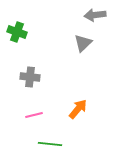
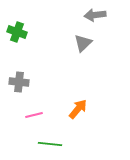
gray cross: moved 11 px left, 5 px down
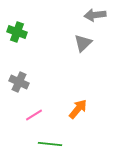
gray cross: rotated 18 degrees clockwise
pink line: rotated 18 degrees counterclockwise
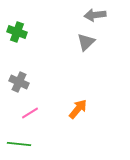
gray triangle: moved 3 px right, 1 px up
pink line: moved 4 px left, 2 px up
green line: moved 31 px left
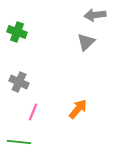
pink line: moved 3 px right, 1 px up; rotated 36 degrees counterclockwise
green line: moved 2 px up
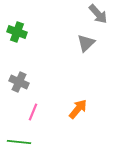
gray arrow: moved 3 px right, 1 px up; rotated 125 degrees counterclockwise
gray triangle: moved 1 px down
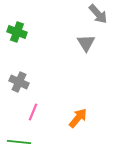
gray triangle: rotated 18 degrees counterclockwise
orange arrow: moved 9 px down
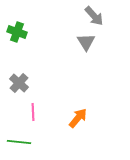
gray arrow: moved 4 px left, 2 px down
gray triangle: moved 1 px up
gray cross: moved 1 px down; rotated 18 degrees clockwise
pink line: rotated 24 degrees counterclockwise
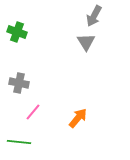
gray arrow: rotated 70 degrees clockwise
gray cross: rotated 30 degrees counterclockwise
pink line: rotated 42 degrees clockwise
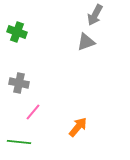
gray arrow: moved 1 px right, 1 px up
gray triangle: rotated 42 degrees clockwise
orange arrow: moved 9 px down
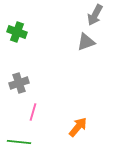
gray cross: rotated 30 degrees counterclockwise
pink line: rotated 24 degrees counterclockwise
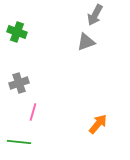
orange arrow: moved 20 px right, 3 px up
